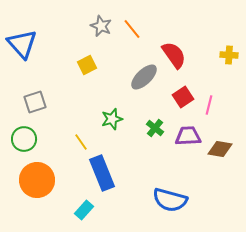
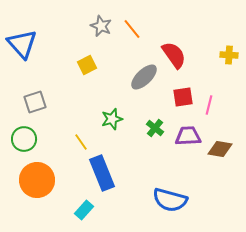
red square: rotated 25 degrees clockwise
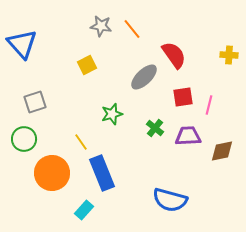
gray star: rotated 15 degrees counterclockwise
green star: moved 5 px up
brown diamond: moved 2 px right, 2 px down; rotated 20 degrees counterclockwise
orange circle: moved 15 px right, 7 px up
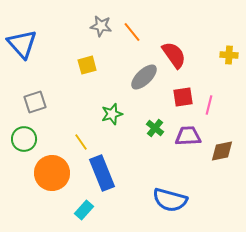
orange line: moved 3 px down
yellow square: rotated 12 degrees clockwise
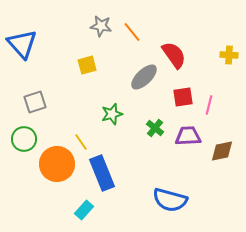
orange circle: moved 5 px right, 9 px up
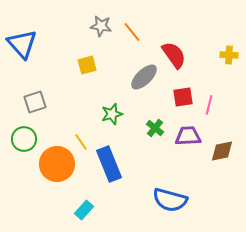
blue rectangle: moved 7 px right, 9 px up
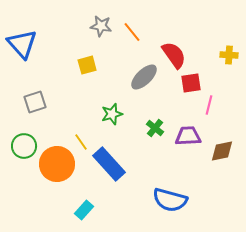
red square: moved 8 px right, 14 px up
green circle: moved 7 px down
blue rectangle: rotated 20 degrees counterclockwise
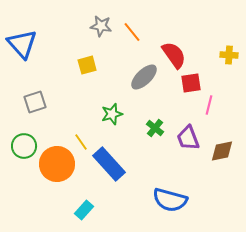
purple trapezoid: moved 2 px down; rotated 108 degrees counterclockwise
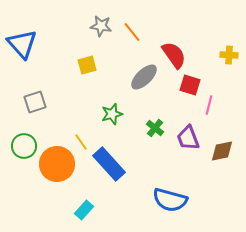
red square: moved 1 px left, 2 px down; rotated 25 degrees clockwise
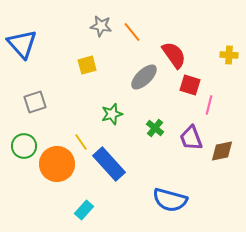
purple trapezoid: moved 3 px right
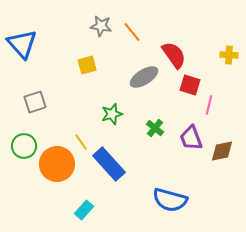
gray ellipse: rotated 12 degrees clockwise
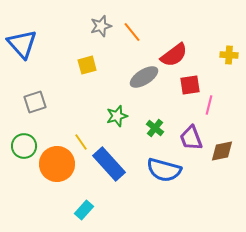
gray star: rotated 25 degrees counterclockwise
red semicircle: rotated 88 degrees clockwise
red square: rotated 25 degrees counterclockwise
green star: moved 5 px right, 2 px down
blue semicircle: moved 6 px left, 30 px up
